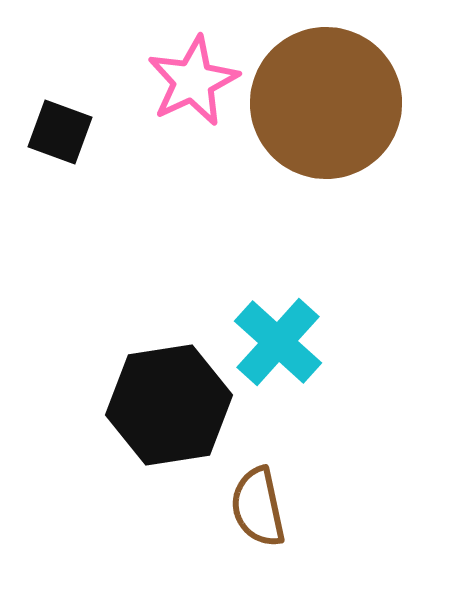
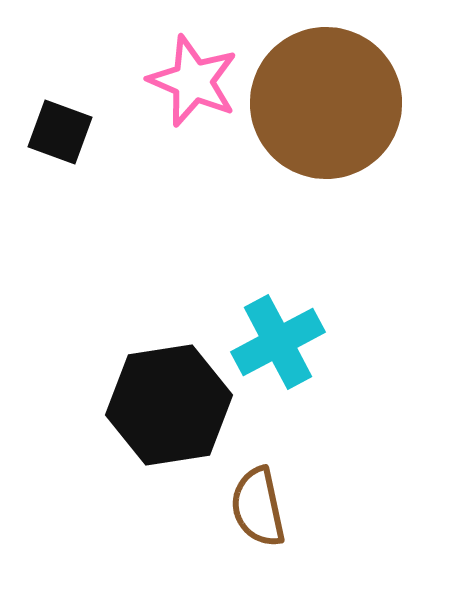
pink star: rotated 24 degrees counterclockwise
cyan cross: rotated 20 degrees clockwise
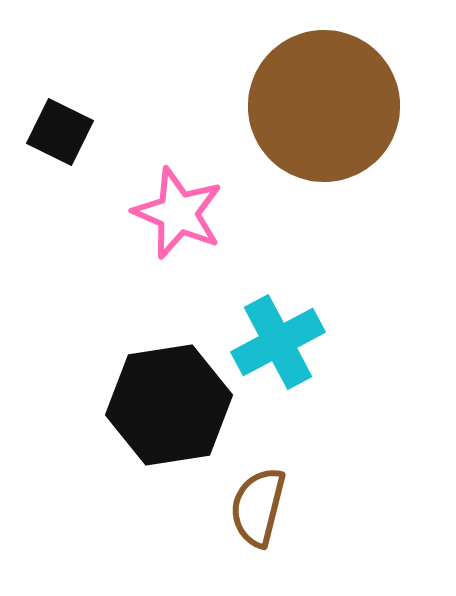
pink star: moved 15 px left, 132 px down
brown circle: moved 2 px left, 3 px down
black square: rotated 6 degrees clockwise
brown semicircle: rotated 26 degrees clockwise
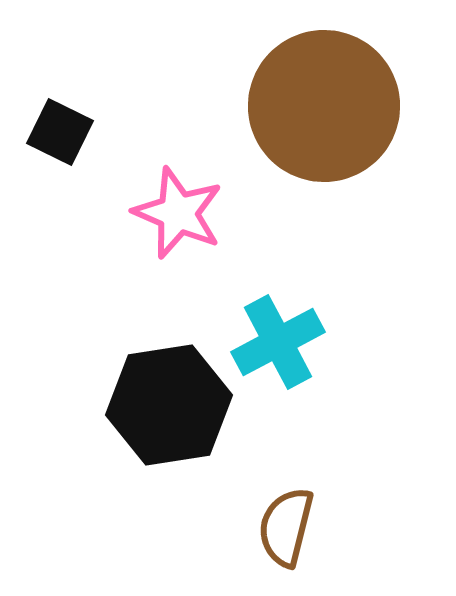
brown semicircle: moved 28 px right, 20 px down
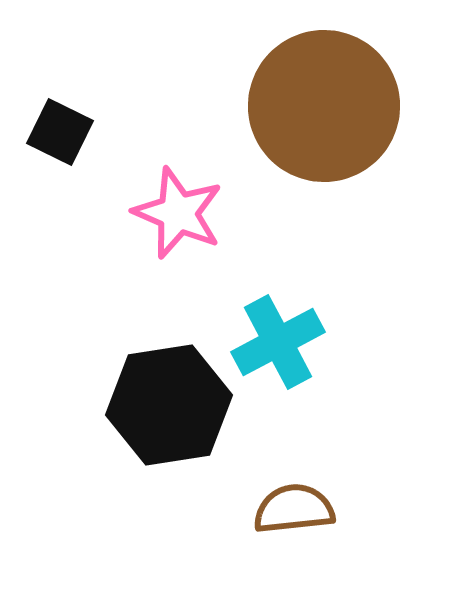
brown semicircle: moved 8 px right, 18 px up; rotated 70 degrees clockwise
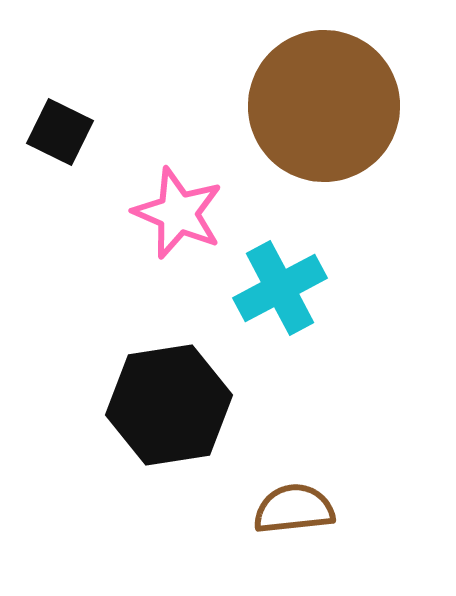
cyan cross: moved 2 px right, 54 px up
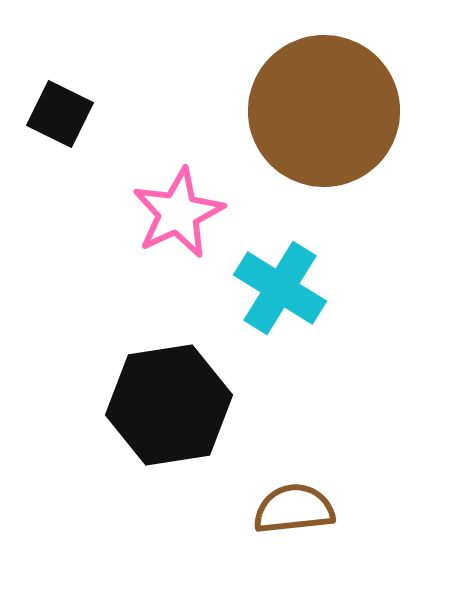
brown circle: moved 5 px down
black square: moved 18 px up
pink star: rotated 24 degrees clockwise
cyan cross: rotated 30 degrees counterclockwise
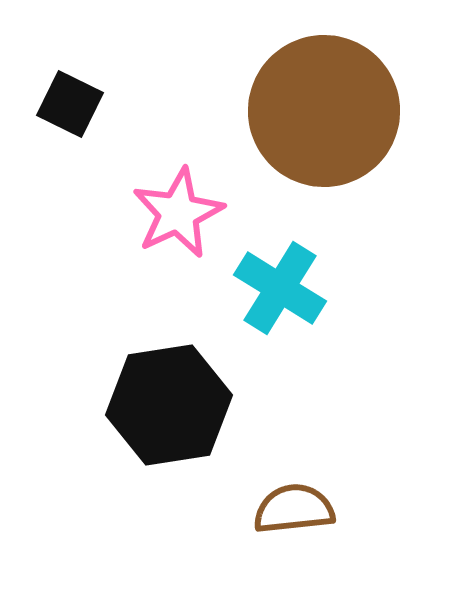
black square: moved 10 px right, 10 px up
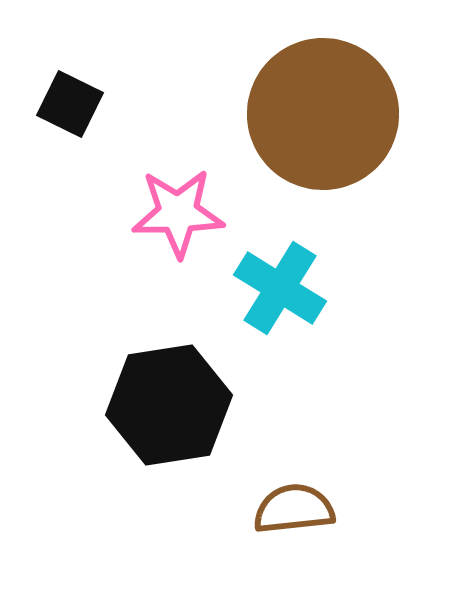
brown circle: moved 1 px left, 3 px down
pink star: rotated 24 degrees clockwise
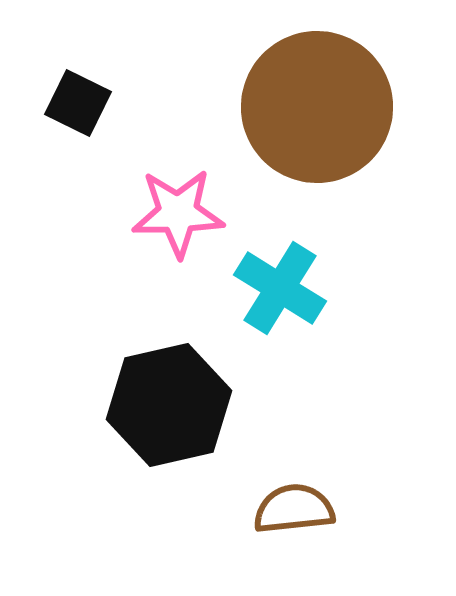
black square: moved 8 px right, 1 px up
brown circle: moved 6 px left, 7 px up
black hexagon: rotated 4 degrees counterclockwise
